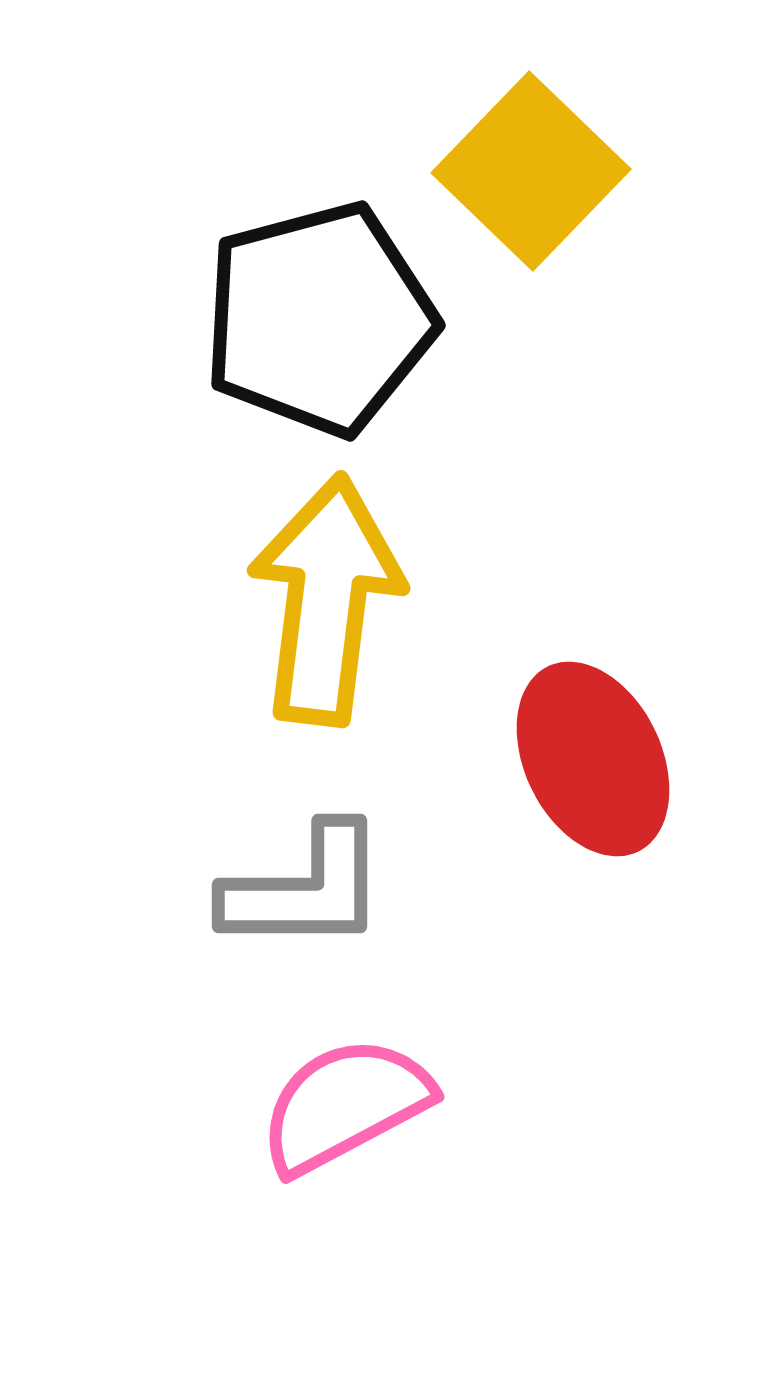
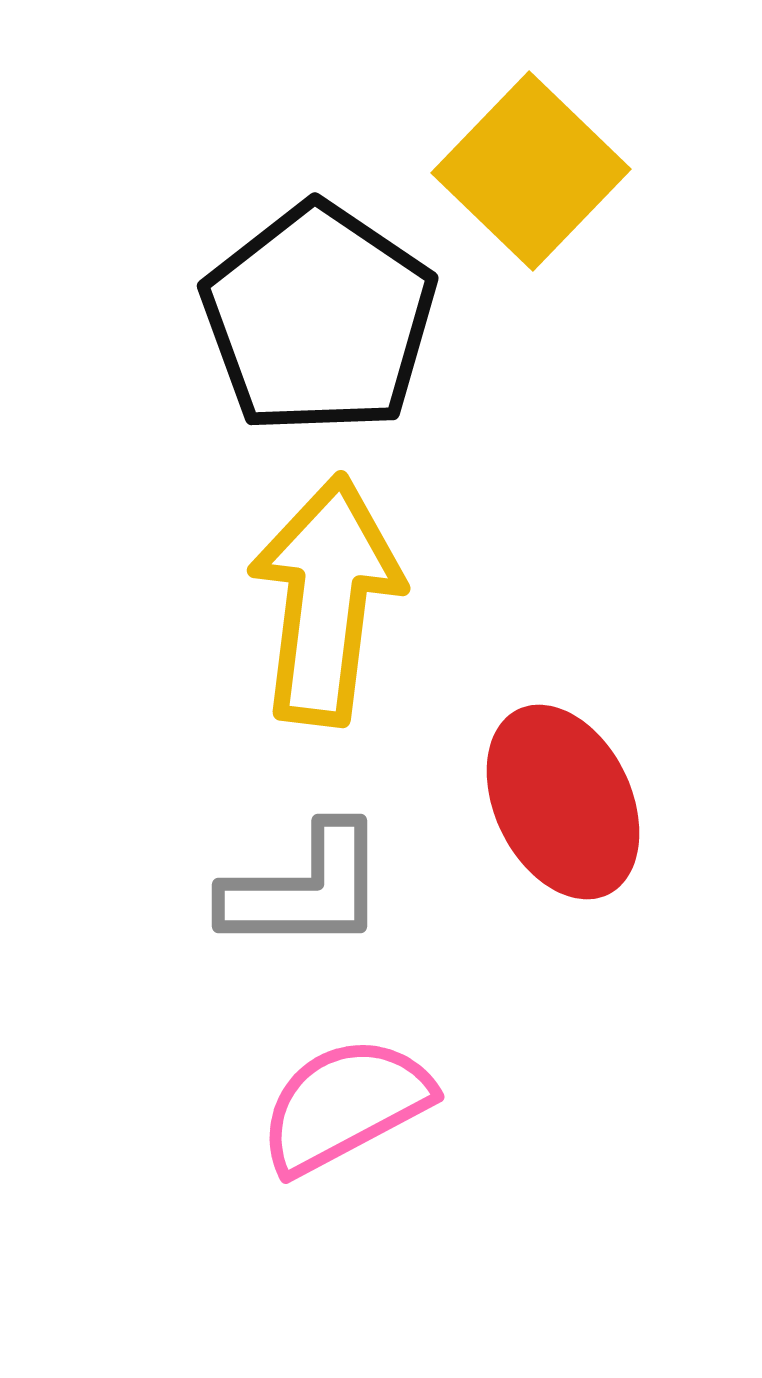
black pentagon: rotated 23 degrees counterclockwise
red ellipse: moved 30 px left, 43 px down
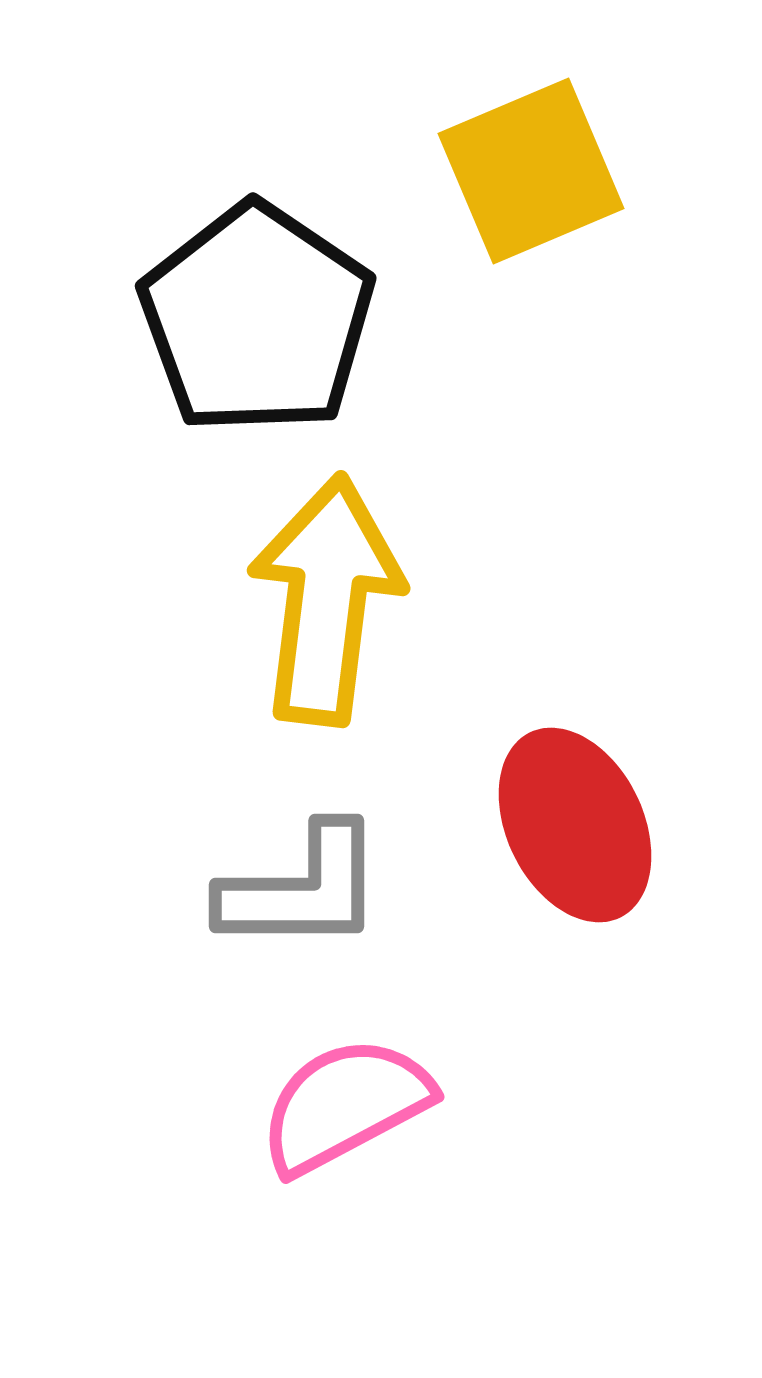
yellow square: rotated 23 degrees clockwise
black pentagon: moved 62 px left
red ellipse: moved 12 px right, 23 px down
gray L-shape: moved 3 px left
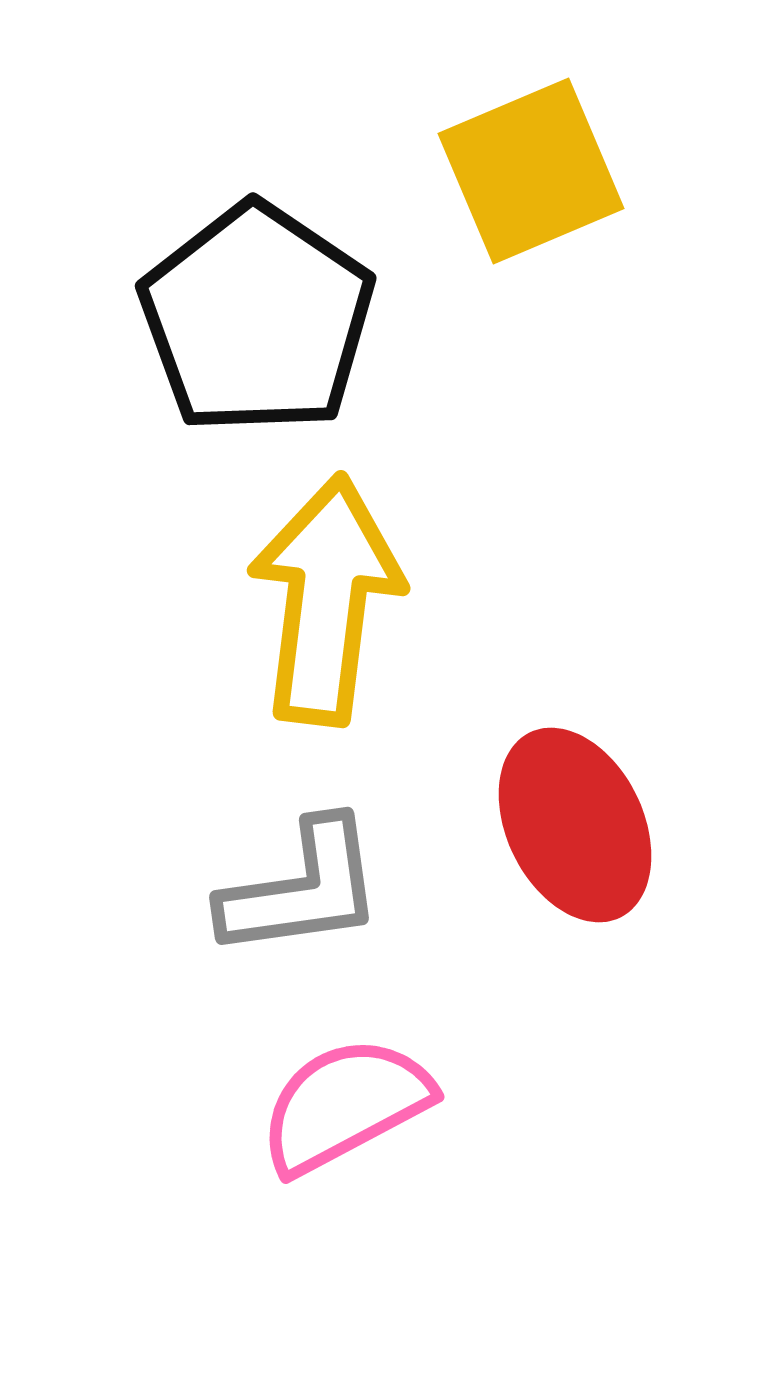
gray L-shape: rotated 8 degrees counterclockwise
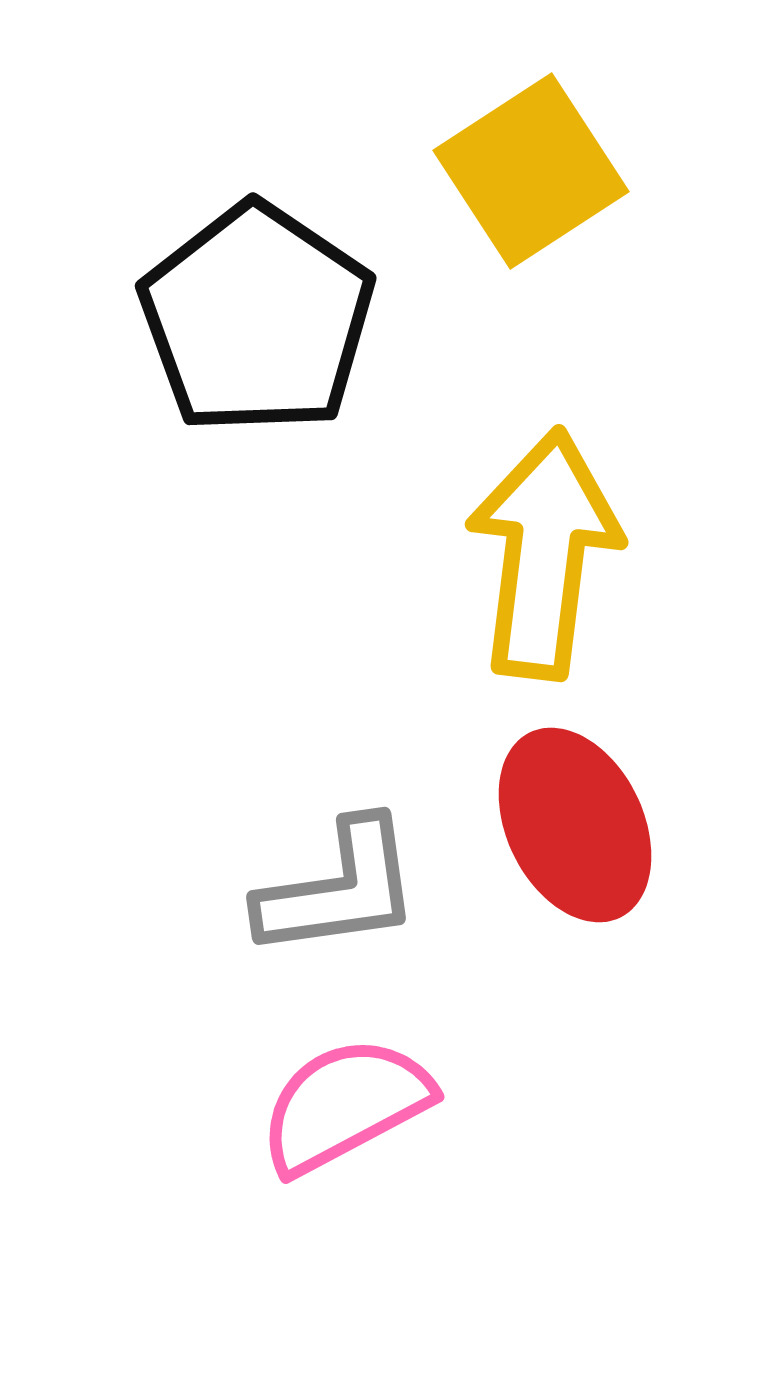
yellow square: rotated 10 degrees counterclockwise
yellow arrow: moved 218 px right, 46 px up
gray L-shape: moved 37 px right
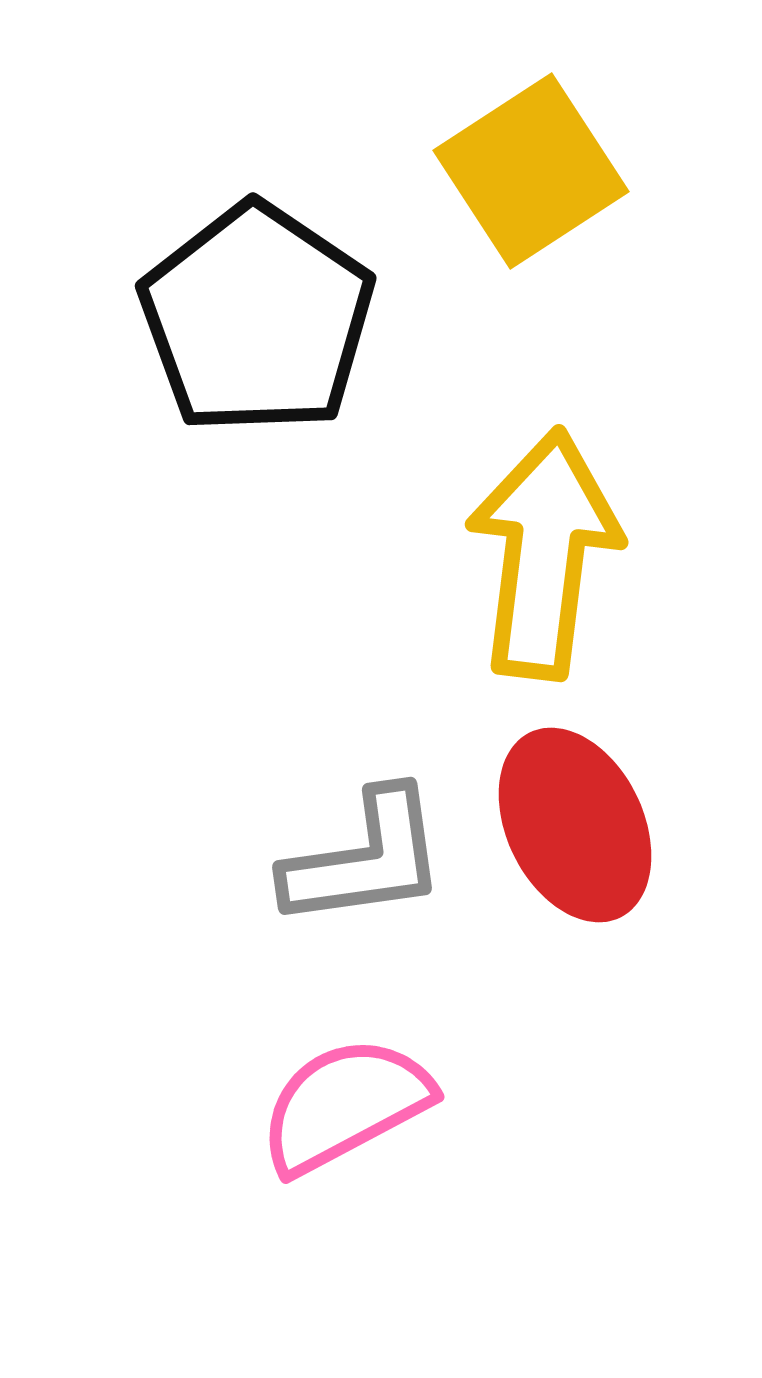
gray L-shape: moved 26 px right, 30 px up
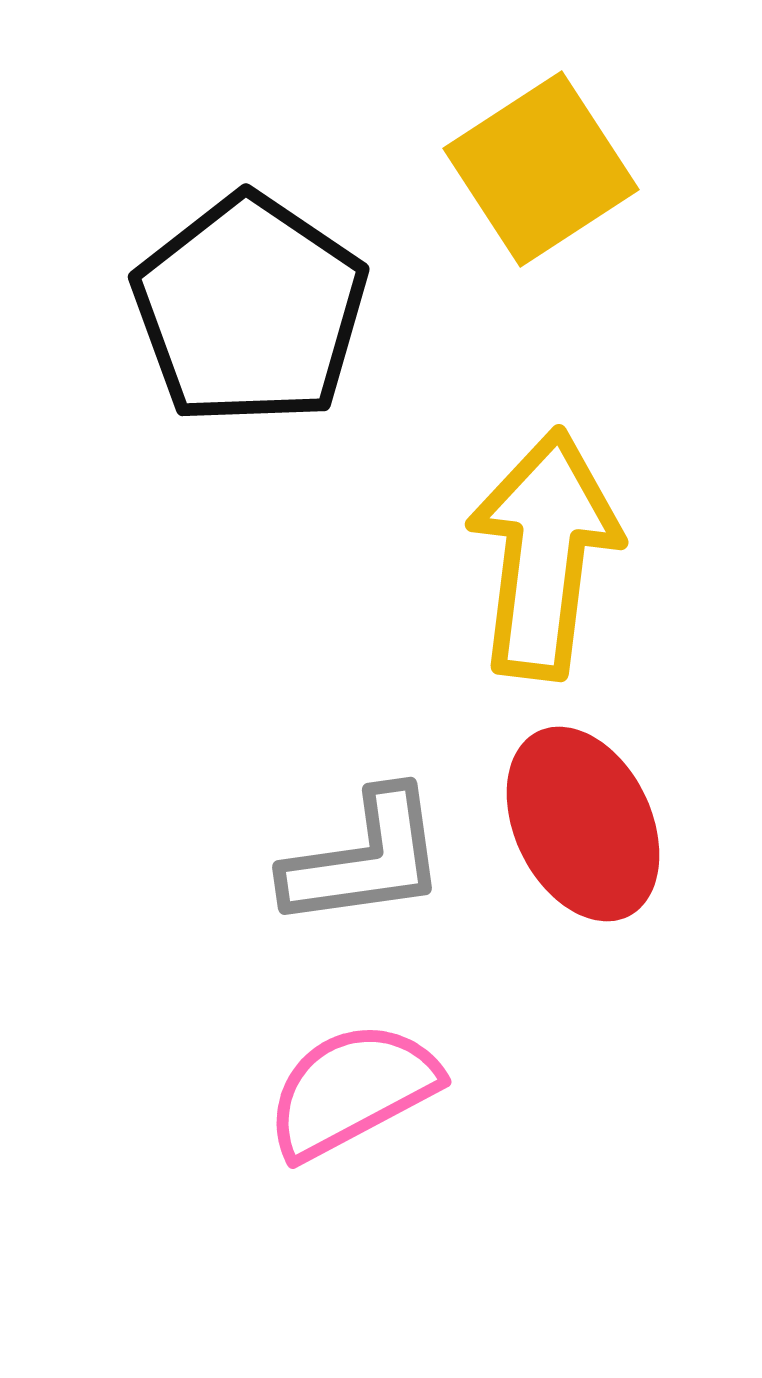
yellow square: moved 10 px right, 2 px up
black pentagon: moved 7 px left, 9 px up
red ellipse: moved 8 px right, 1 px up
pink semicircle: moved 7 px right, 15 px up
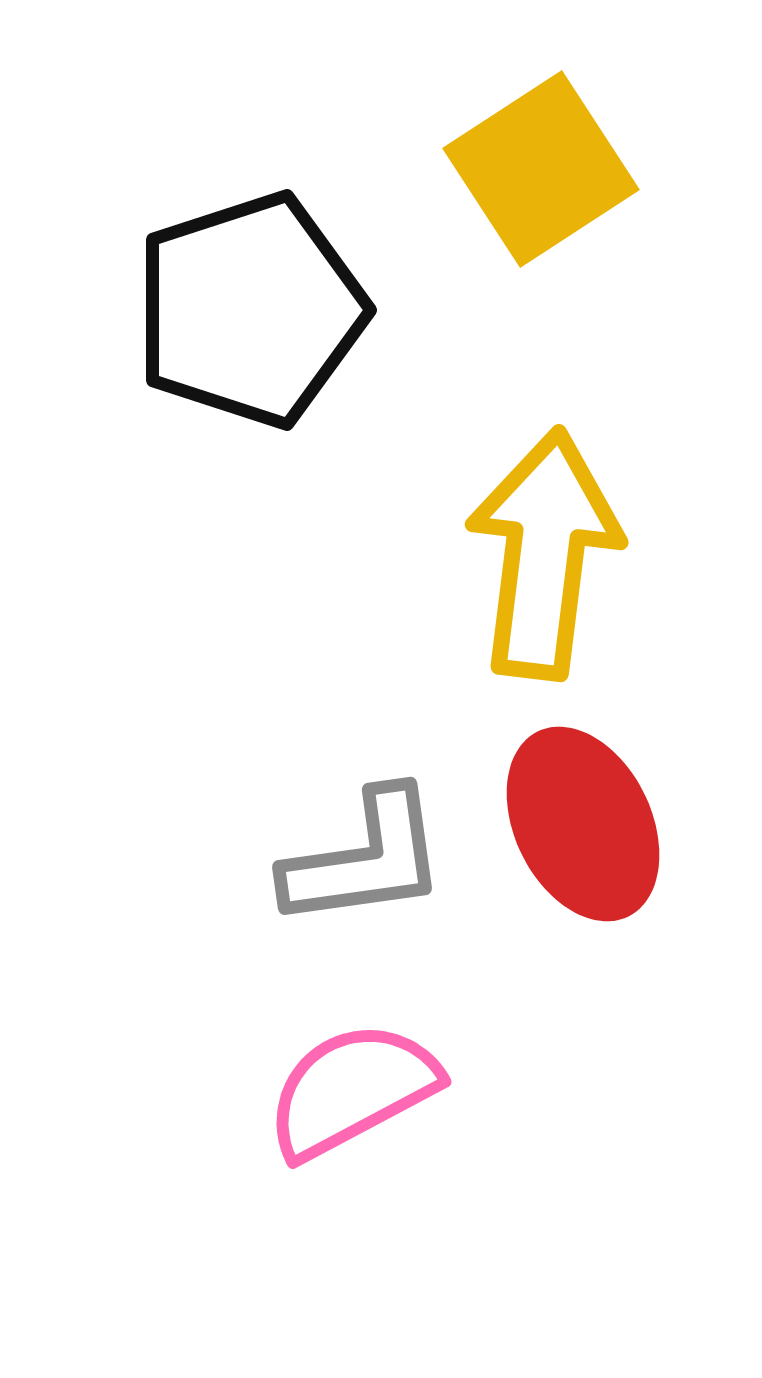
black pentagon: rotated 20 degrees clockwise
